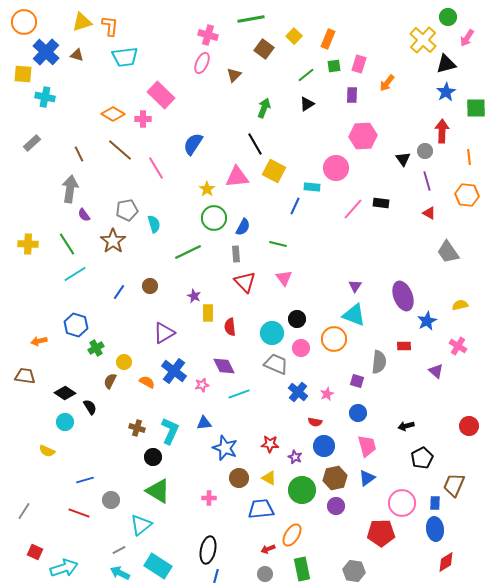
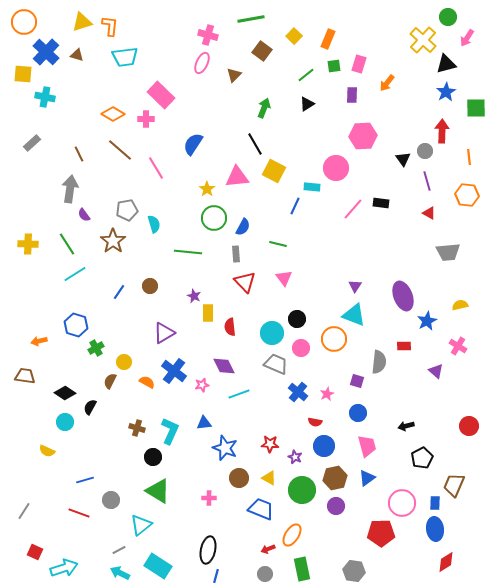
brown square at (264, 49): moved 2 px left, 2 px down
pink cross at (143, 119): moved 3 px right
green line at (188, 252): rotated 32 degrees clockwise
gray trapezoid at (448, 252): rotated 60 degrees counterclockwise
black semicircle at (90, 407): rotated 119 degrees counterclockwise
blue trapezoid at (261, 509): rotated 28 degrees clockwise
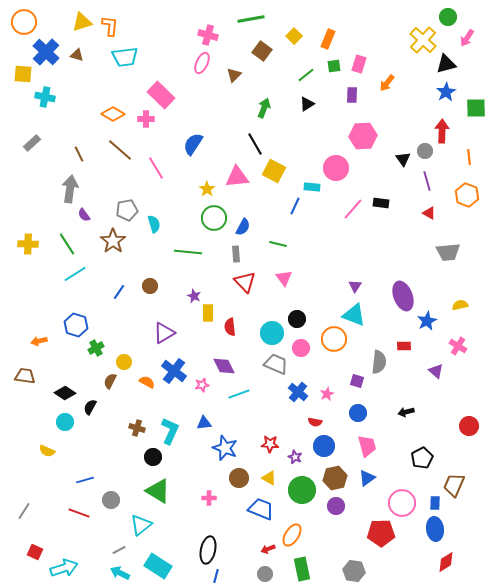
orange hexagon at (467, 195): rotated 15 degrees clockwise
black arrow at (406, 426): moved 14 px up
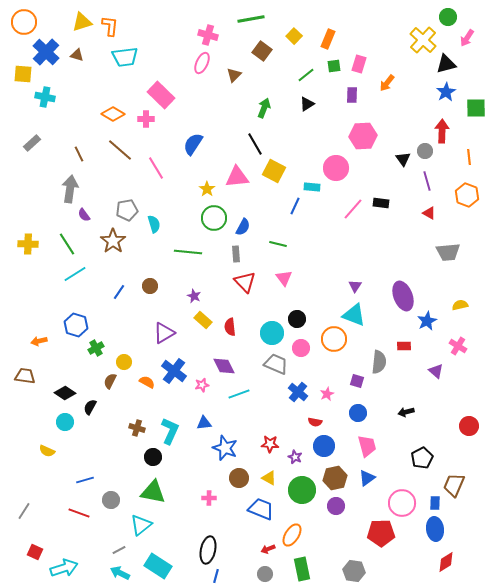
yellow rectangle at (208, 313): moved 5 px left, 7 px down; rotated 48 degrees counterclockwise
green triangle at (158, 491): moved 5 px left, 1 px down; rotated 20 degrees counterclockwise
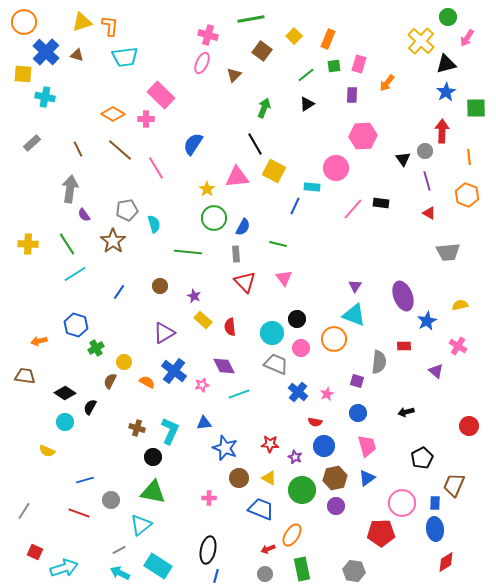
yellow cross at (423, 40): moved 2 px left, 1 px down
brown line at (79, 154): moved 1 px left, 5 px up
brown circle at (150, 286): moved 10 px right
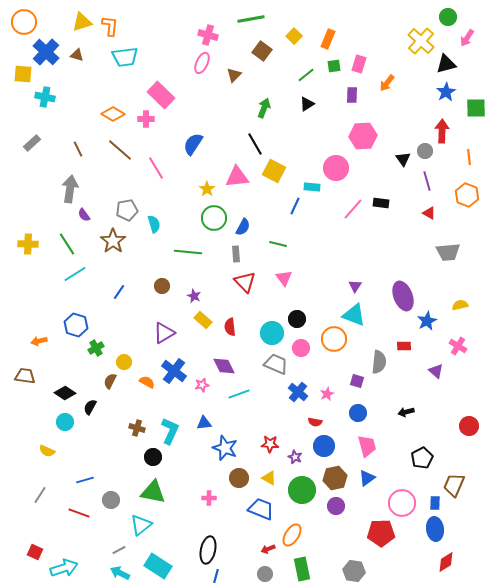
brown circle at (160, 286): moved 2 px right
gray line at (24, 511): moved 16 px right, 16 px up
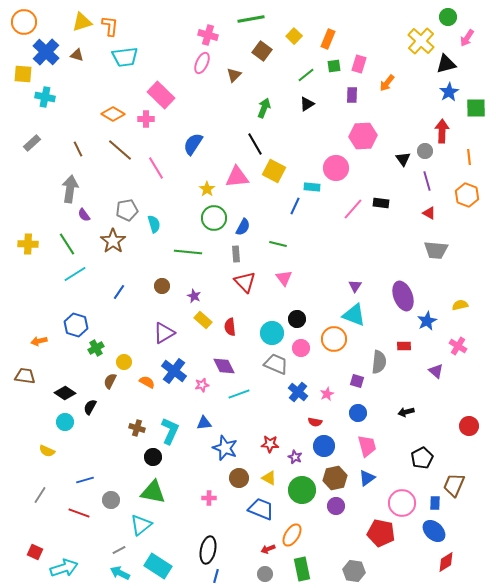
blue star at (446, 92): moved 3 px right
gray trapezoid at (448, 252): moved 12 px left, 2 px up; rotated 10 degrees clockwise
blue ellipse at (435, 529): moved 1 px left, 2 px down; rotated 40 degrees counterclockwise
red pentagon at (381, 533): rotated 12 degrees clockwise
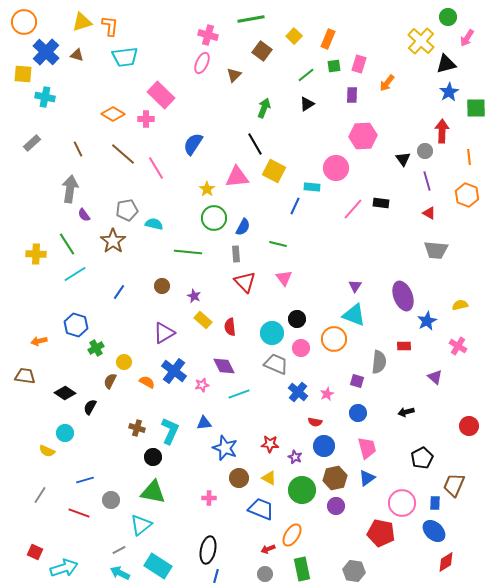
brown line at (120, 150): moved 3 px right, 4 px down
cyan semicircle at (154, 224): rotated 60 degrees counterclockwise
yellow cross at (28, 244): moved 8 px right, 10 px down
purple triangle at (436, 371): moved 1 px left, 6 px down
cyan circle at (65, 422): moved 11 px down
pink trapezoid at (367, 446): moved 2 px down
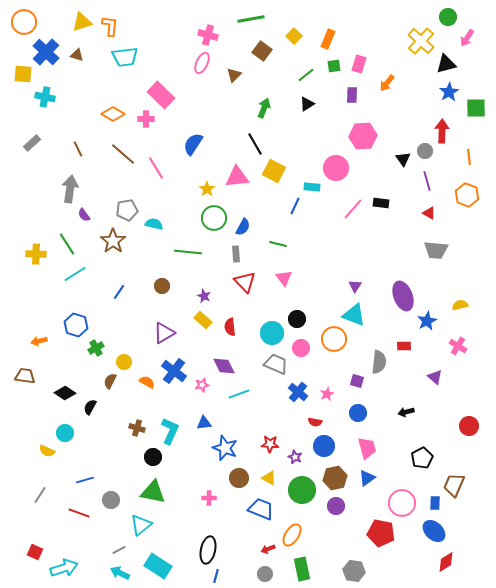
purple star at (194, 296): moved 10 px right
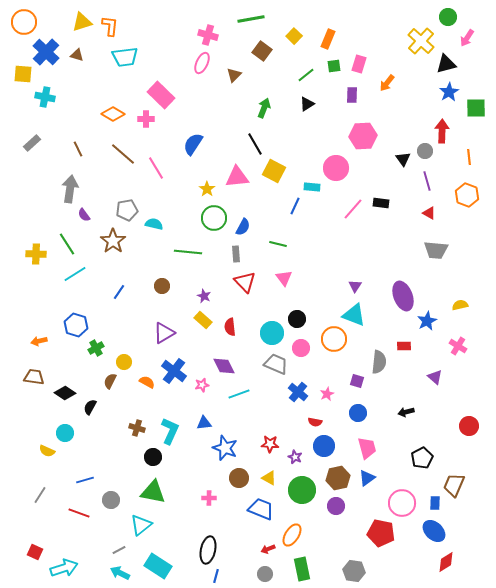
brown trapezoid at (25, 376): moved 9 px right, 1 px down
brown hexagon at (335, 478): moved 3 px right
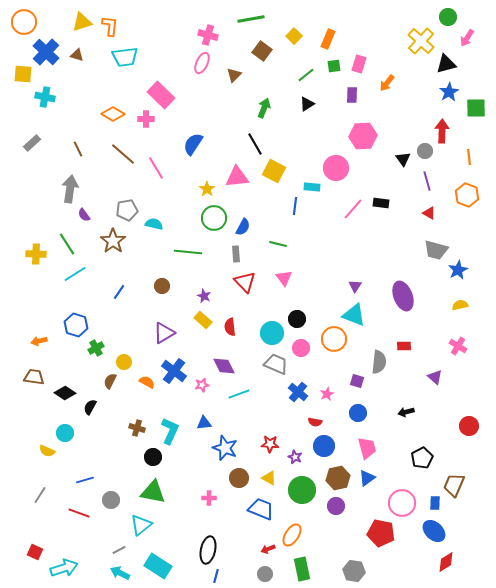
blue line at (295, 206): rotated 18 degrees counterclockwise
gray trapezoid at (436, 250): rotated 10 degrees clockwise
blue star at (427, 321): moved 31 px right, 51 px up
